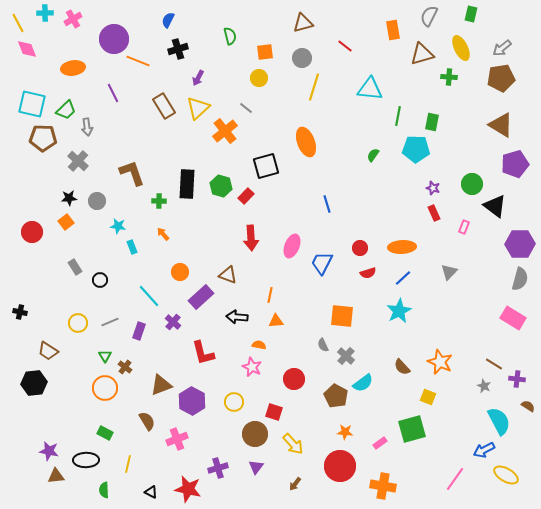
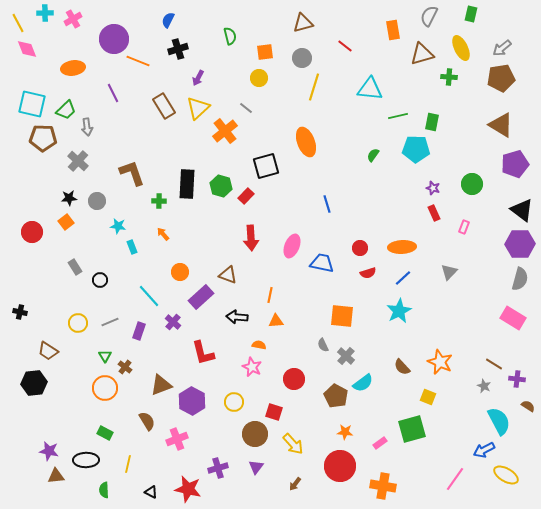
green line at (398, 116): rotated 66 degrees clockwise
black triangle at (495, 206): moved 27 px right, 4 px down
blue trapezoid at (322, 263): rotated 75 degrees clockwise
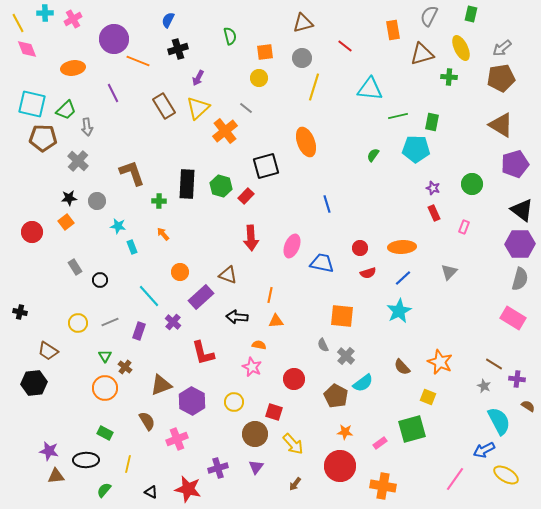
green semicircle at (104, 490): rotated 42 degrees clockwise
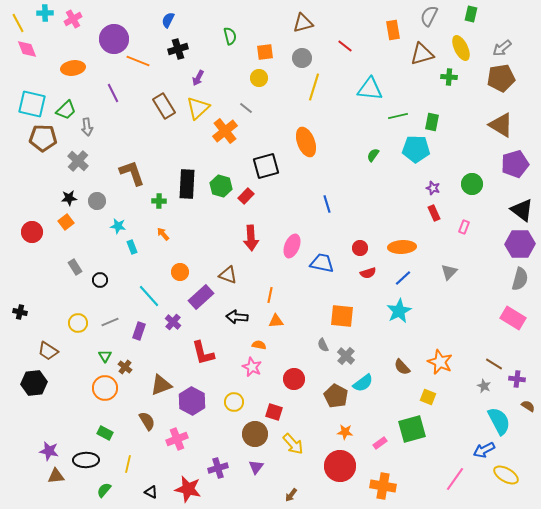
brown arrow at (295, 484): moved 4 px left, 11 px down
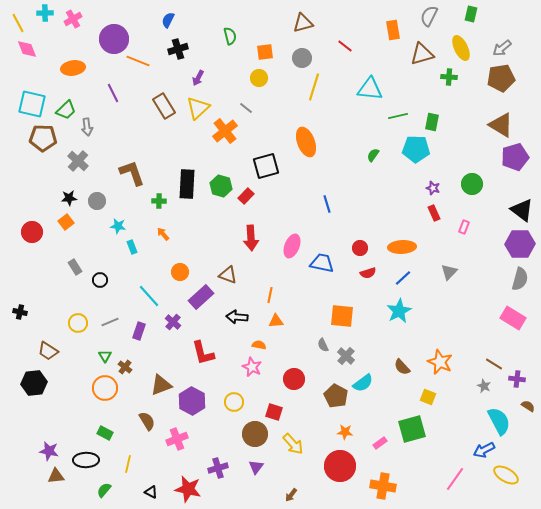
purple pentagon at (515, 164): moved 7 px up
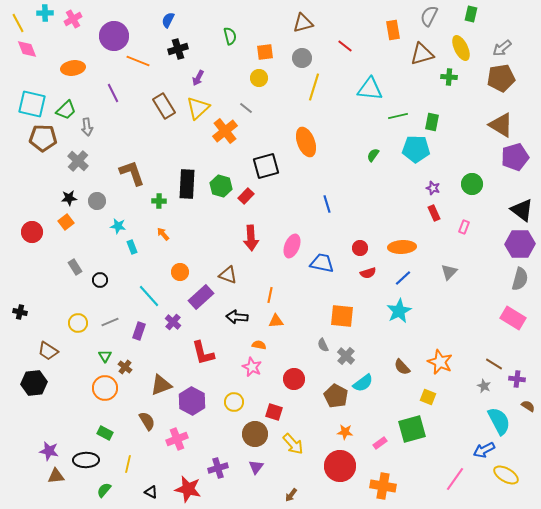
purple circle at (114, 39): moved 3 px up
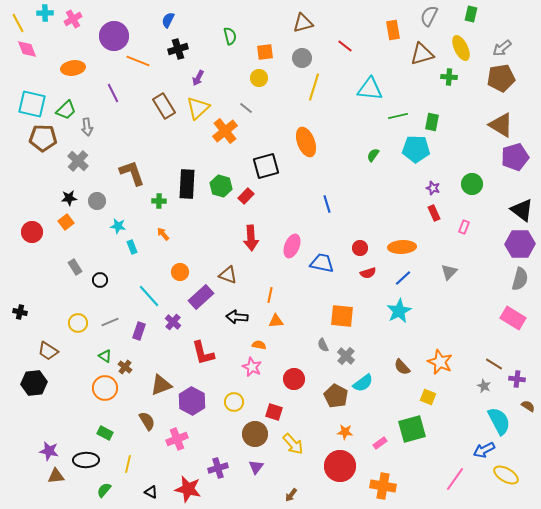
green triangle at (105, 356): rotated 24 degrees counterclockwise
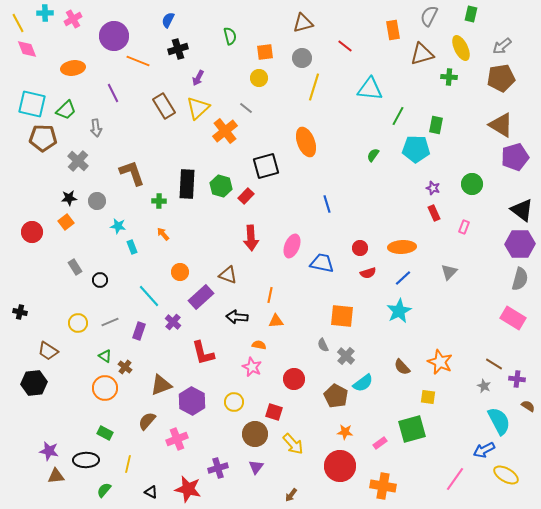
gray arrow at (502, 48): moved 2 px up
green line at (398, 116): rotated 48 degrees counterclockwise
green rectangle at (432, 122): moved 4 px right, 3 px down
gray arrow at (87, 127): moved 9 px right, 1 px down
yellow square at (428, 397): rotated 14 degrees counterclockwise
brown semicircle at (147, 421): rotated 108 degrees counterclockwise
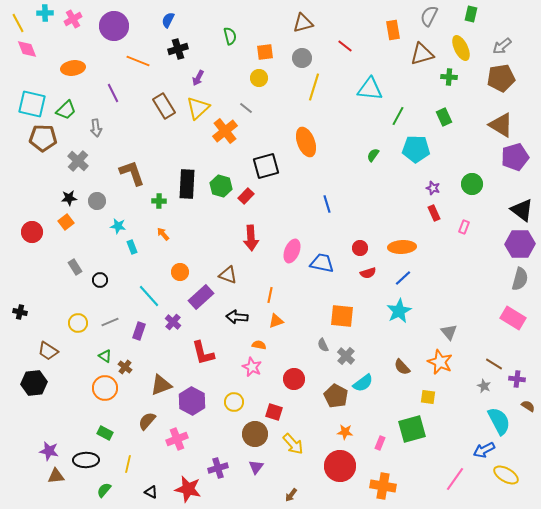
purple circle at (114, 36): moved 10 px up
green rectangle at (436, 125): moved 8 px right, 8 px up; rotated 36 degrees counterclockwise
pink ellipse at (292, 246): moved 5 px down
gray triangle at (449, 272): moved 60 px down; rotated 24 degrees counterclockwise
orange triangle at (276, 321): rotated 14 degrees counterclockwise
pink rectangle at (380, 443): rotated 32 degrees counterclockwise
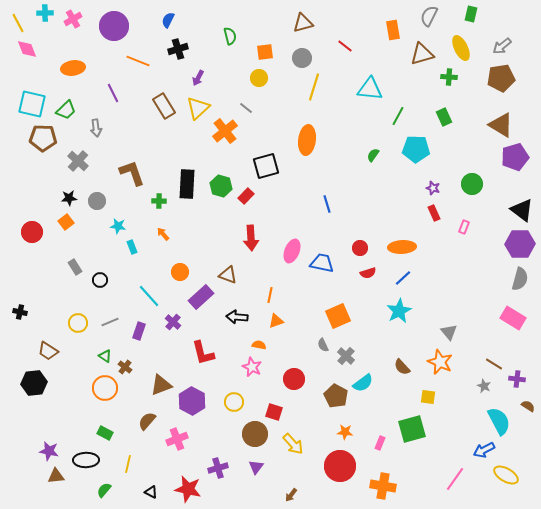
orange ellipse at (306, 142): moved 1 px right, 2 px up; rotated 28 degrees clockwise
orange square at (342, 316): moved 4 px left; rotated 30 degrees counterclockwise
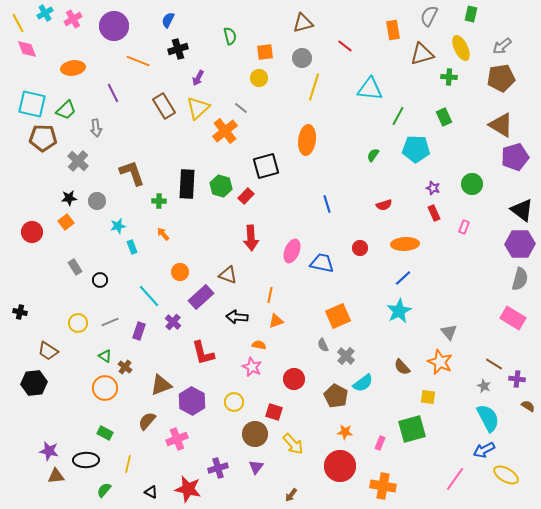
cyan cross at (45, 13): rotated 28 degrees counterclockwise
gray line at (246, 108): moved 5 px left
cyan star at (118, 226): rotated 21 degrees counterclockwise
orange ellipse at (402, 247): moved 3 px right, 3 px up
red semicircle at (368, 273): moved 16 px right, 68 px up
cyan semicircle at (499, 421): moved 11 px left, 3 px up
